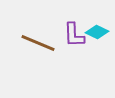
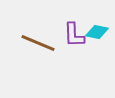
cyan diamond: rotated 15 degrees counterclockwise
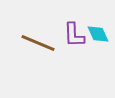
cyan diamond: moved 1 px right, 2 px down; rotated 55 degrees clockwise
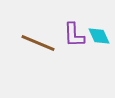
cyan diamond: moved 1 px right, 2 px down
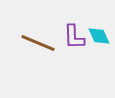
purple L-shape: moved 2 px down
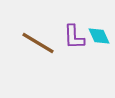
brown line: rotated 8 degrees clockwise
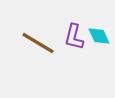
purple L-shape: rotated 16 degrees clockwise
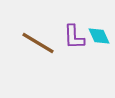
purple L-shape: rotated 16 degrees counterclockwise
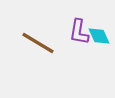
purple L-shape: moved 5 px right, 5 px up; rotated 12 degrees clockwise
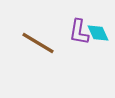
cyan diamond: moved 1 px left, 3 px up
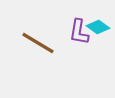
cyan diamond: moved 6 px up; rotated 30 degrees counterclockwise
